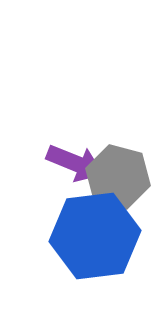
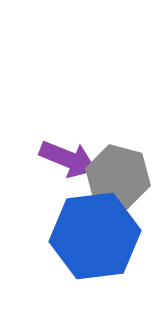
purple arrow: moved 7 px left, 4 px up
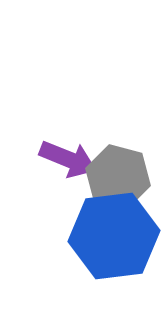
blue hexagon: moved 19 px right
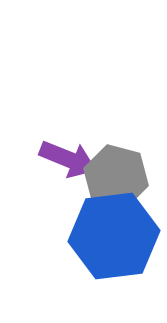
gray hexagon: moved 2 px left
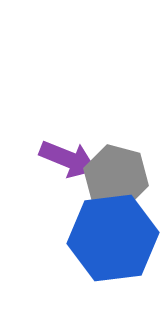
blue hexagon: moved 1 px left, 2 px down
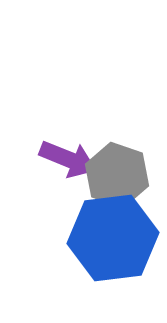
gray hexagon: moved 1 px right, 2 px up; rotated 4 degrees clockwise
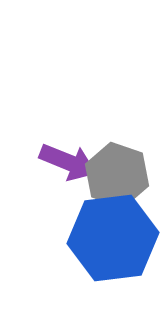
purple arrow: moved 3 px down
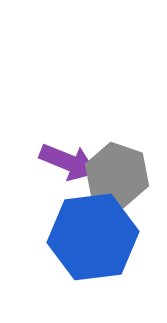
blue hexagon: moved 20 px left, 1 px up
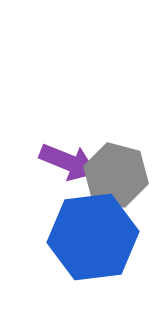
gray hexagon: moved 1 px left; rotated 4 degrees counterclockwise
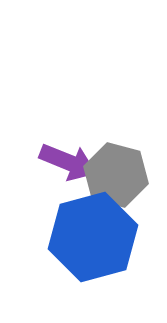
blue hexagon: rotated 8 degrees counterclockwise
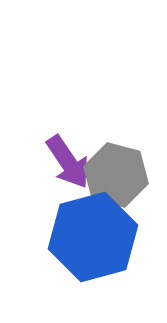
purple arrow: rotated 34 degrees clockwise
